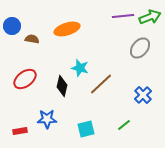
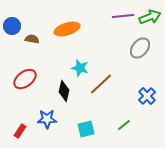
black diamond: moved 2 px right, 5 px down
blue cross: moved 4 px right, 1 px down
red rectangle: rotated 48 degrees counterclockwise
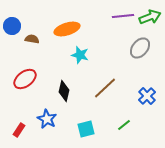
cyan star: moved 13 px up
brown line: moved 4 px right, 4 px down
blue star: rotated 30 degrees clockwise
red rectangle: moved 1 px left, 1 px up
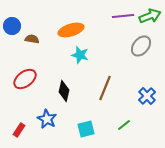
green arrow: moved 1 px up
orange ellipse: moved 4 px right, 1 px down
gray ellipse: moved 1 px right, 2 px up
brown line: rotated 25 degrees counterclockwise
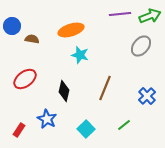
purple line: moved 3 px left, 2 px up
cyan square: rotated 30 degrees counterclockwise
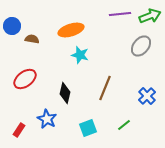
black diamond: moved 1 px right, 2 px down
cyan square: moved 2 px right, 1 px up; rotated 24 degrees clockwise
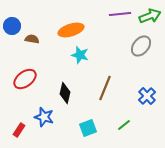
blue star: moved 3 px left, 2 px up; rotated 12 degrees counterclockwise
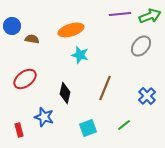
red rectangle: rotated 48 degrees counterclockwise
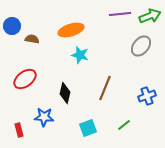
blue cross: rotated 24 degrees clockwise
blue star: rotated 12 degrees counterclockwise
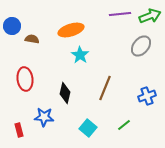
cyan star: rotated 18 degrees clockwise
red ellipse: rotated 60 degrees counterclockwise
cyan square: rotated 30 degrees counterclockwise
